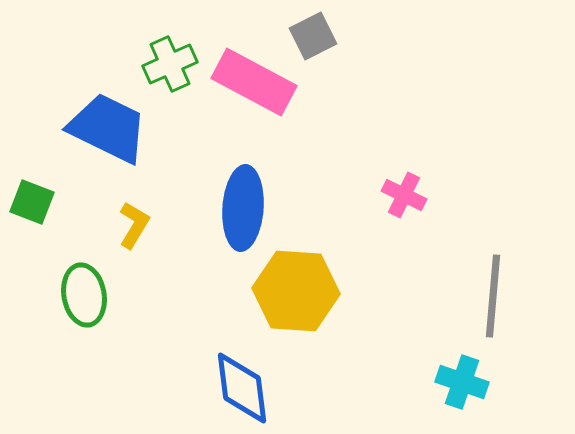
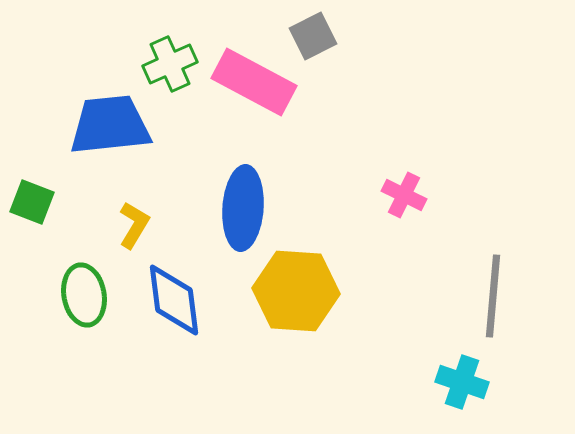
blue trapezoid: moved 2 px right, 3 px up; rotated 32 degrees counterclockwise
blue diamond: moved 68 px left, 88 px up
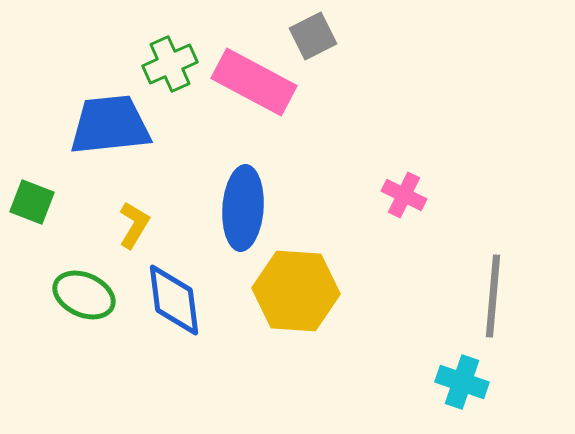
green ellipse: rotated 56 degrees counterclockwise
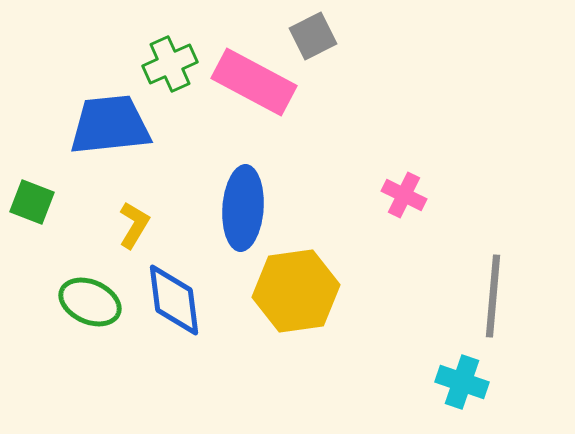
yellow hexagon: rotated 12 degrees counterclockwise
green ellipse: moved 6 px right, 7 px down
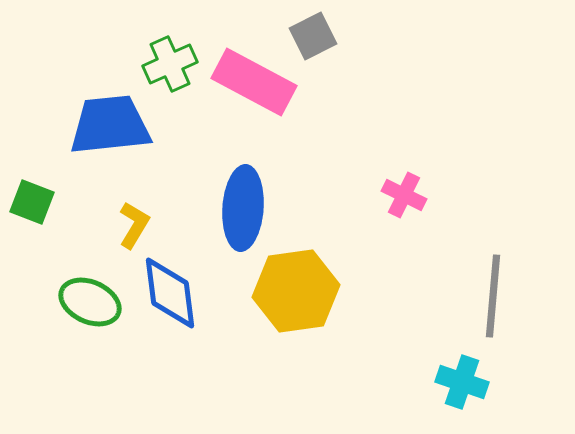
blue diamond: moved 4 px left, 7 px up
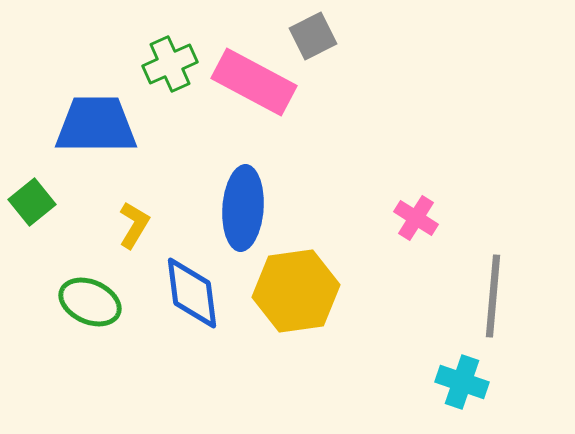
blue trapezoid: moved 14 px left; rotated 6 degrees clockwise
pink cross: moved 12 px right, 23 px down; rotated 6 degrees clockwise
green square: rotated 30 degrees clockwise
blue diamond: moved 22 px right
